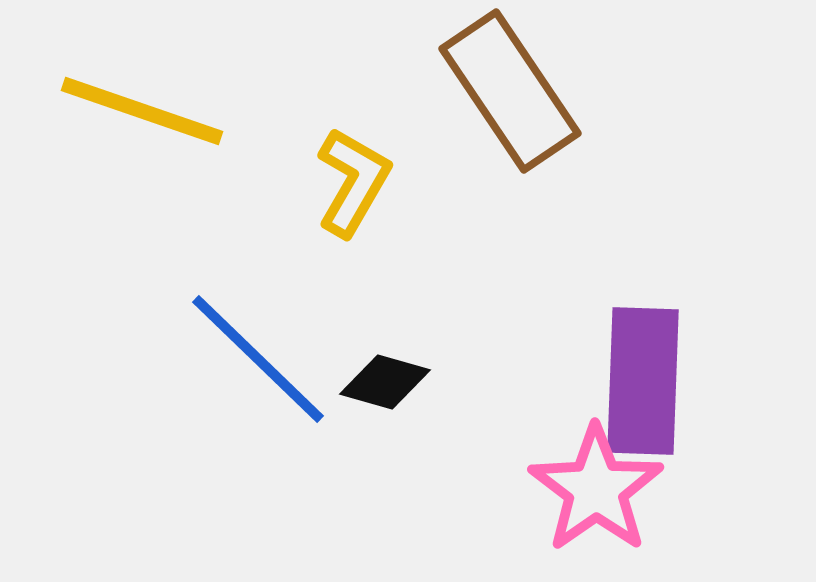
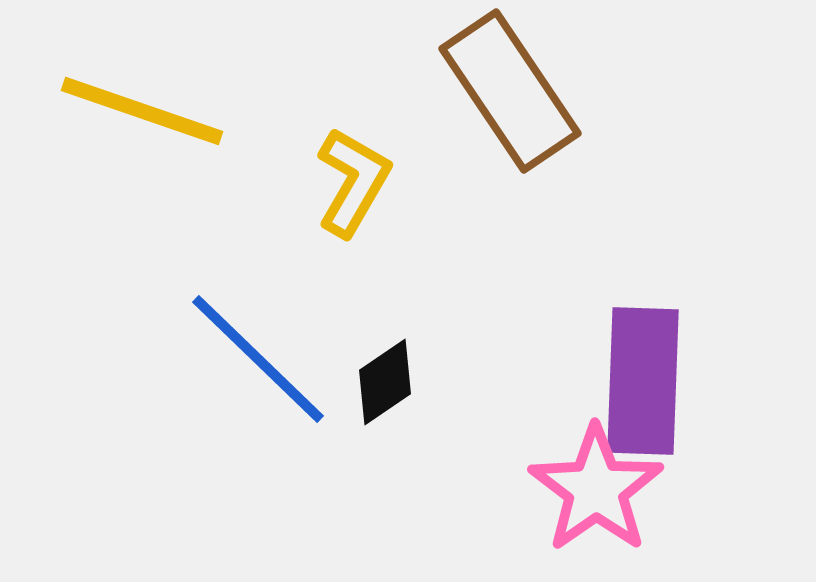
black diamond: rotated 50 degrees counterclockwise
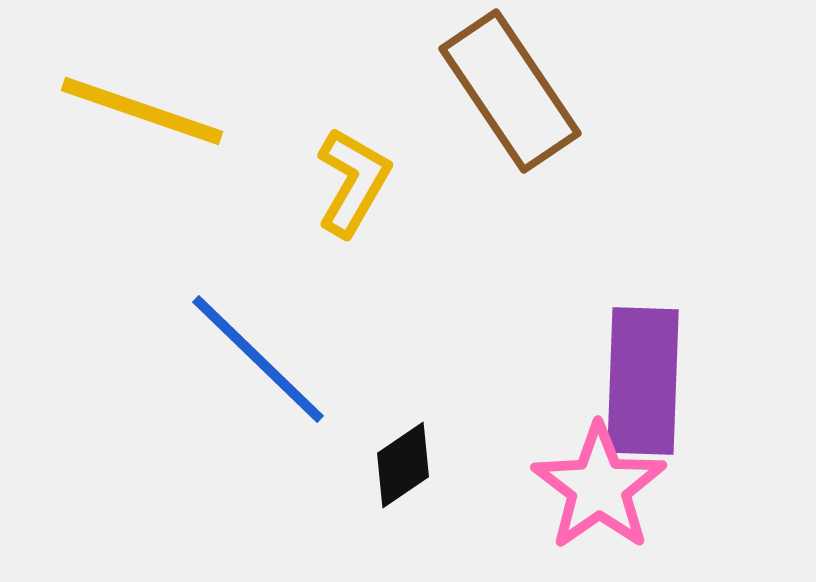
black diamond: moved 18 px right, 83 px down
pink star: moved 3 px right, 2 px up
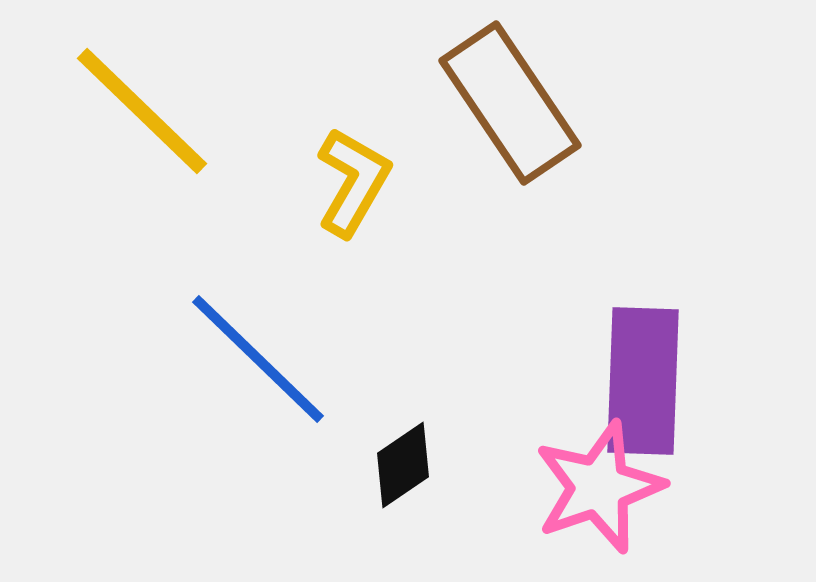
brown rectangle: moved 12 px down
yellow line: rotated 25 degrees clockwise
pink star: rotated 16 degrees clockwise
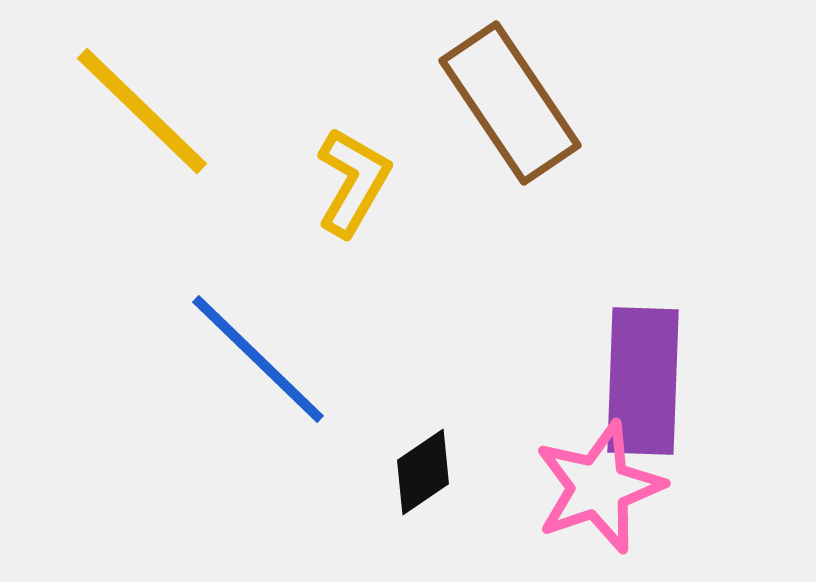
black diamond: moved 20 px right, 7 px down
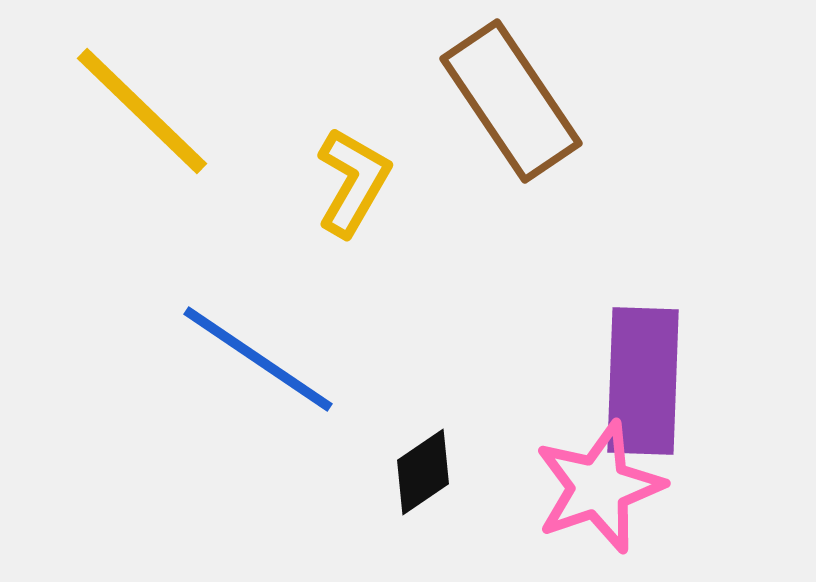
brown rectangle: moved 1 px right, 2 px up
blue line: rotated 10 degrees counterclockwise
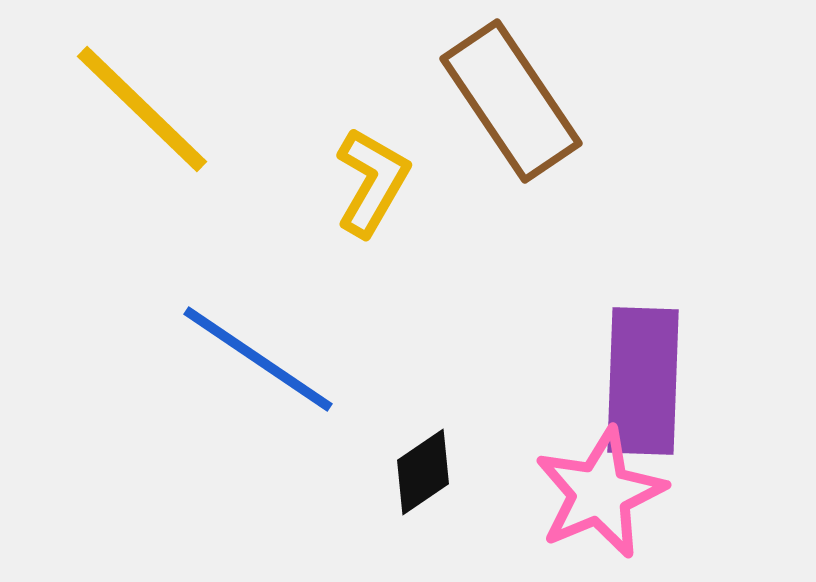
yellow line: moved 2 px up
yellow L-shape: moved 19 px right
pink star: moved 1 px right, 6 px down; rotated 4 degrees counterclockwise
